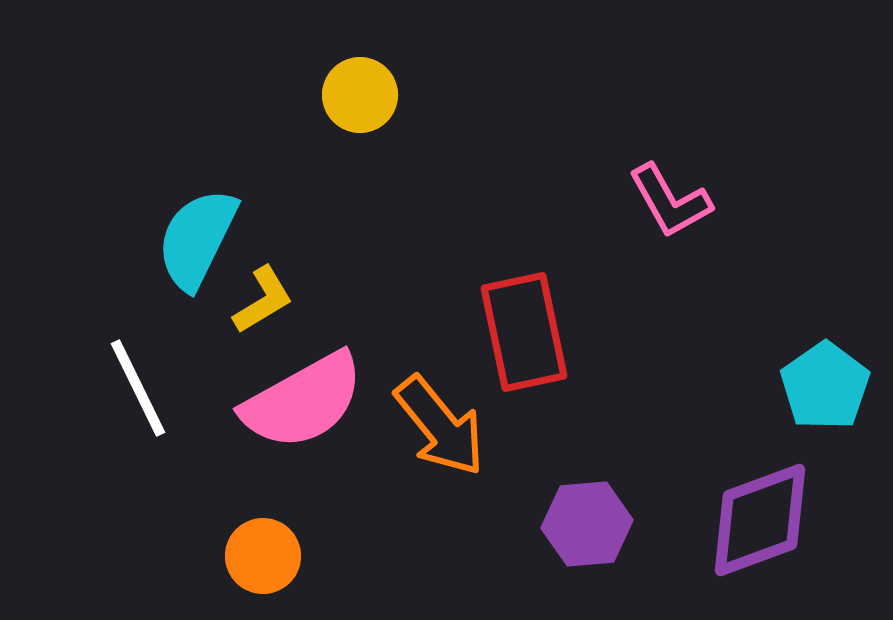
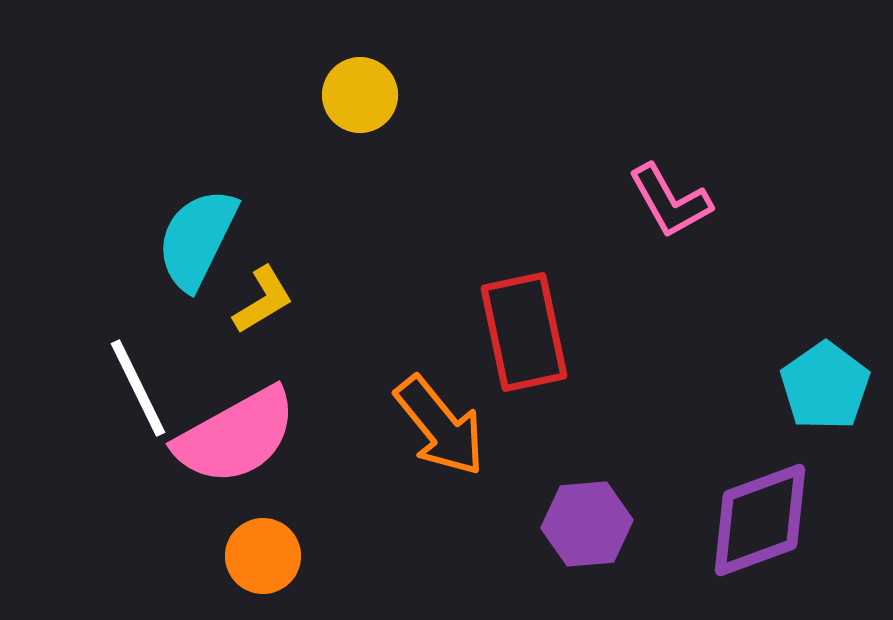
pink semicircle: moved 67 px left, 35 px down
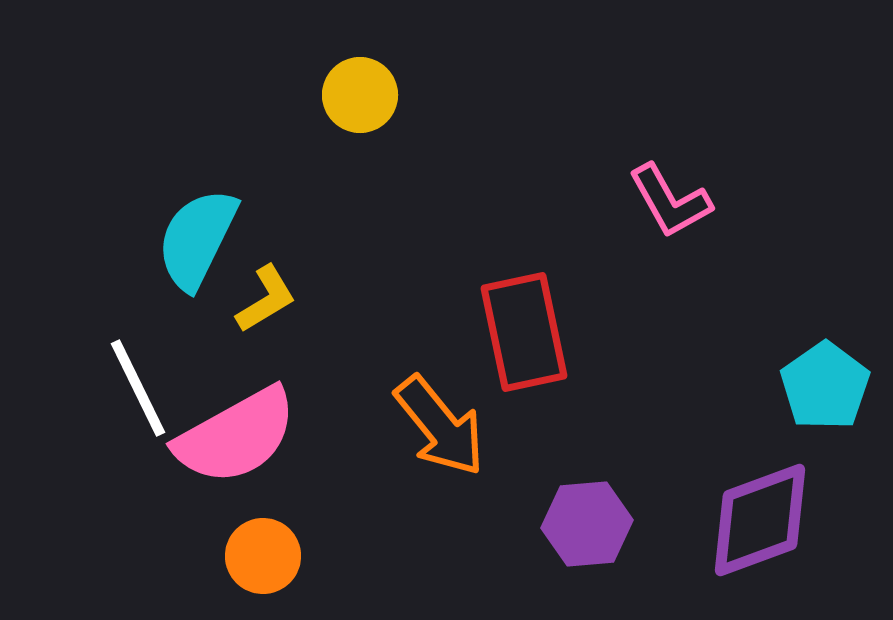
yellow L-shape: moved 3 px right, 1 px up
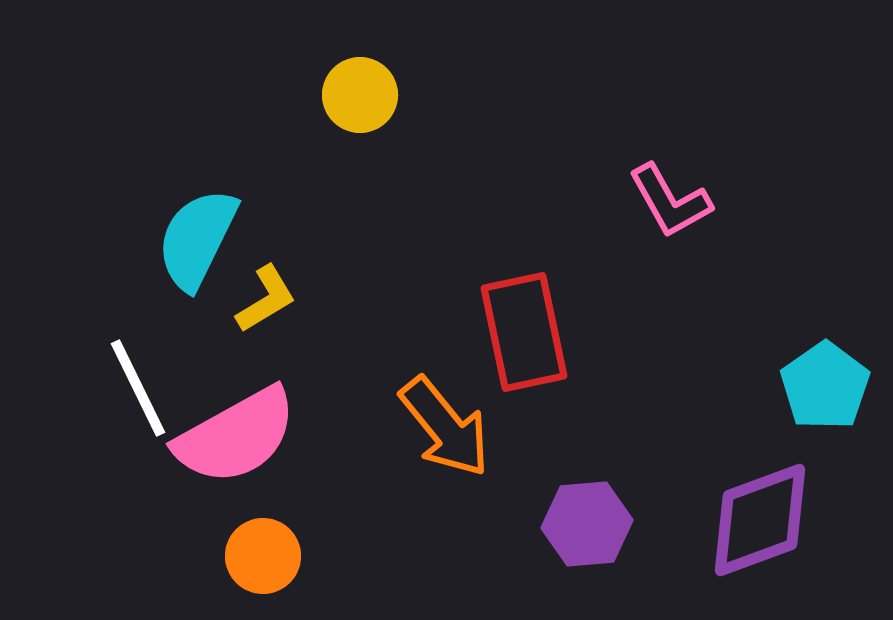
orange arrow: moved 5 px right, 1 px down
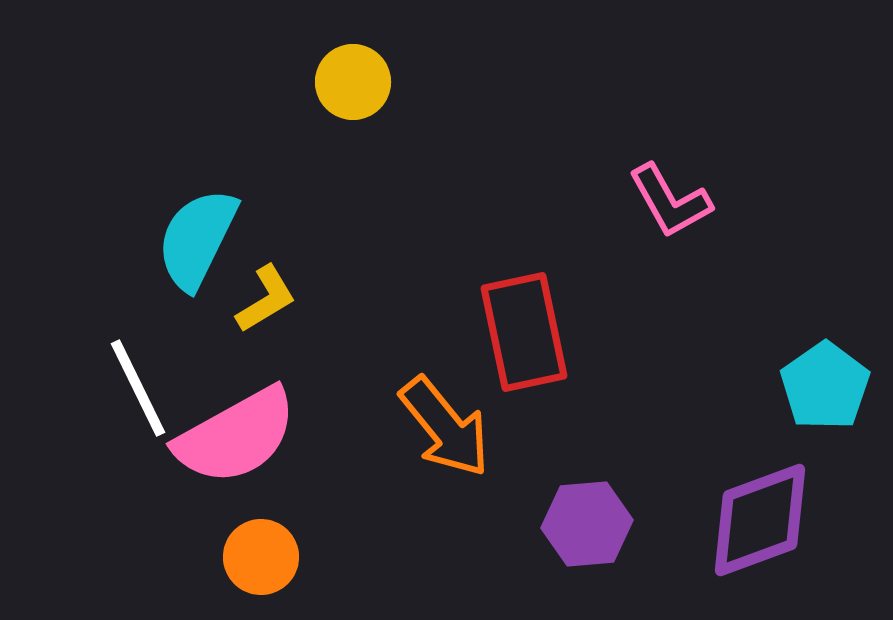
yellow circle: moved 7 px left, 13 px up
orange circle: moved 2 px left, 1 px down
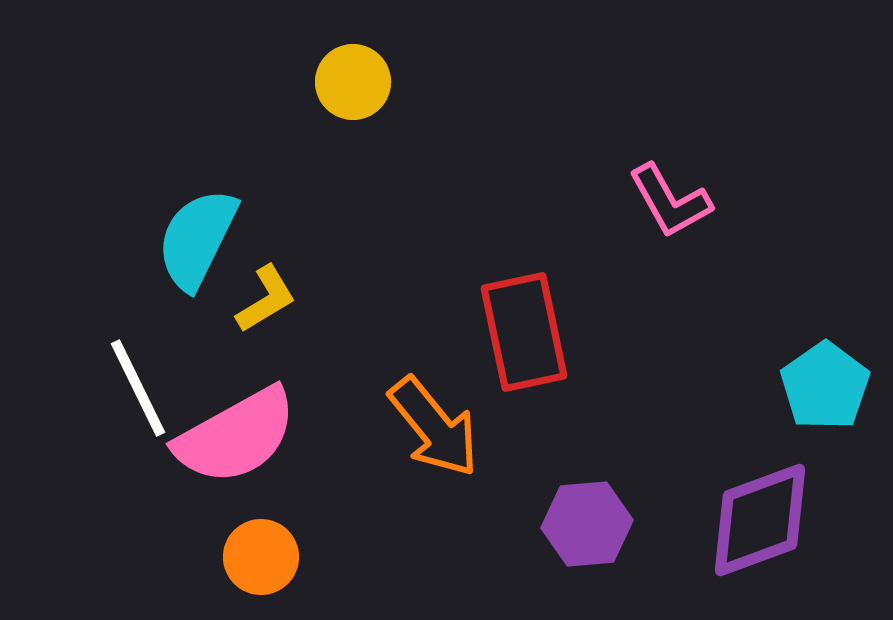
orange arrow: moved 11 px left
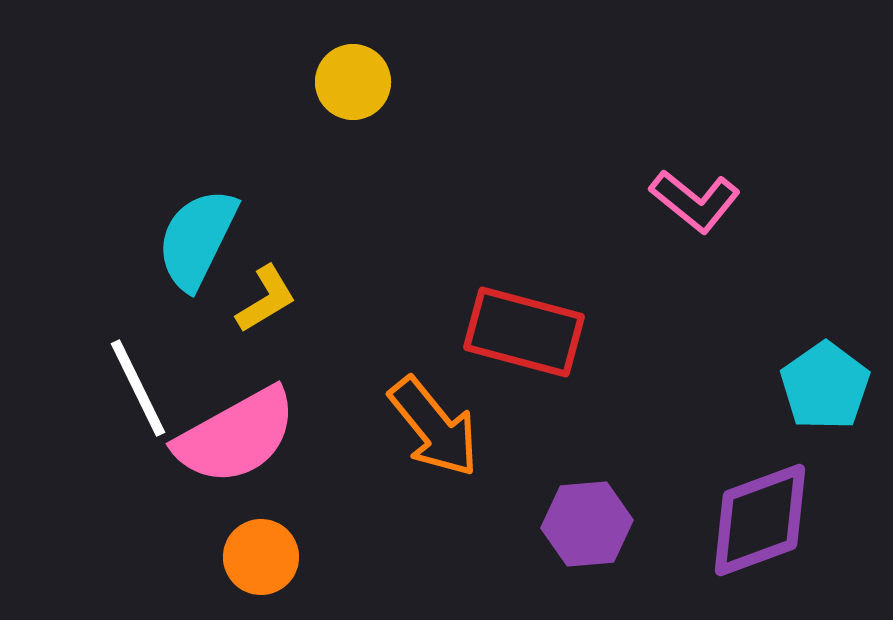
pink L-shape: moved 25 px right; rotated 22 degrees counterclockwise
red rectangle: rotated 63 degrees counterclockwise
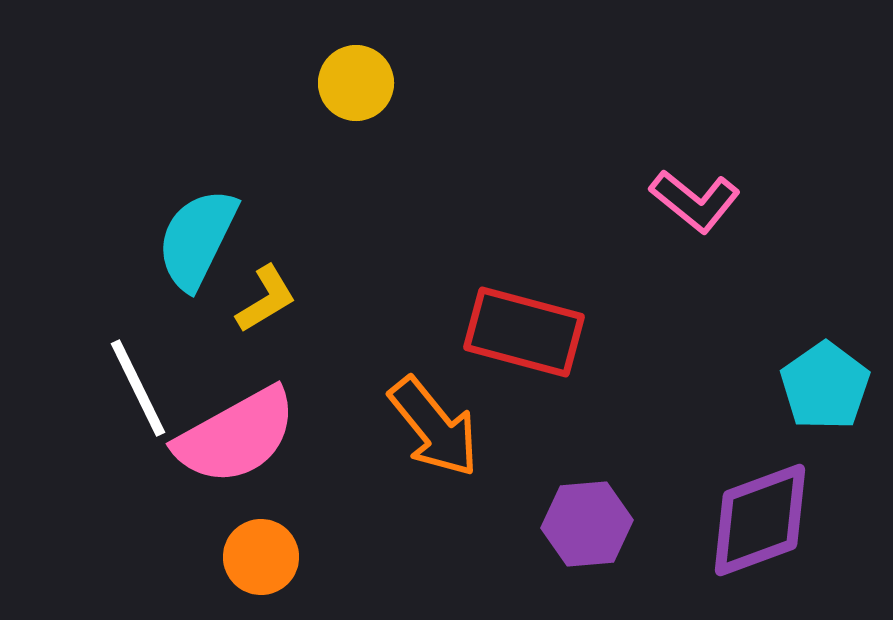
yellow circle: moved 3 px right, 1 px down
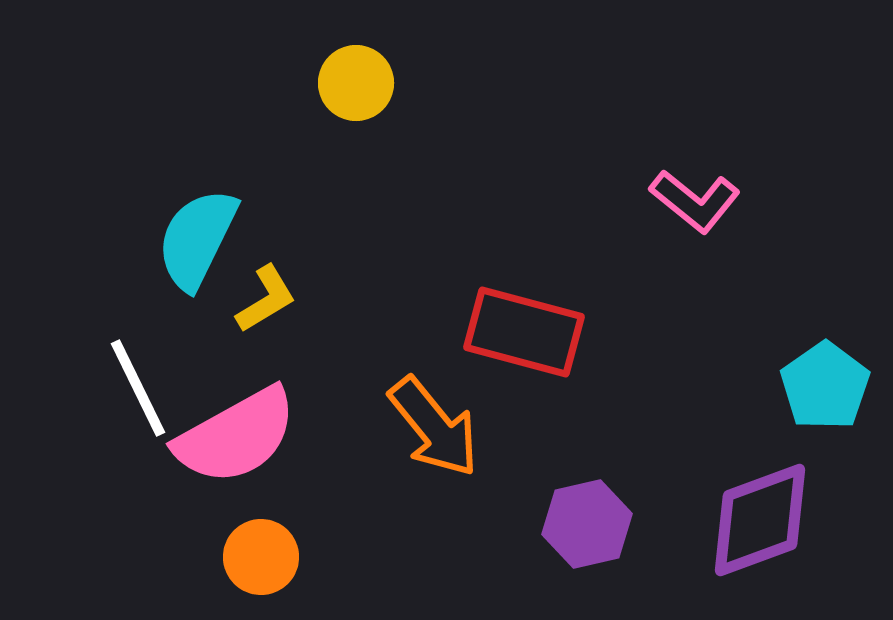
purple hexagon: rotated 8 degrees counterclockwise
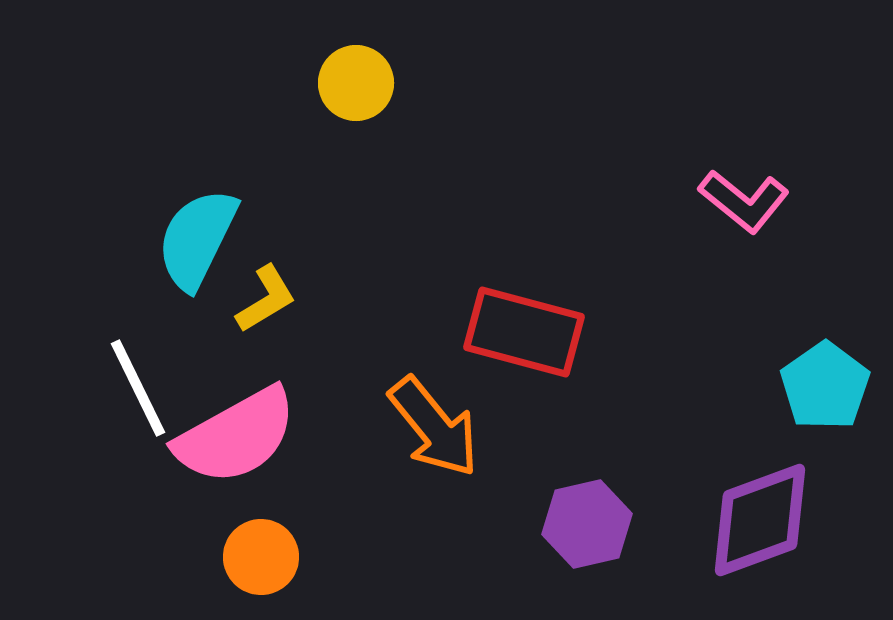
pink L-shape: moved 49 px right
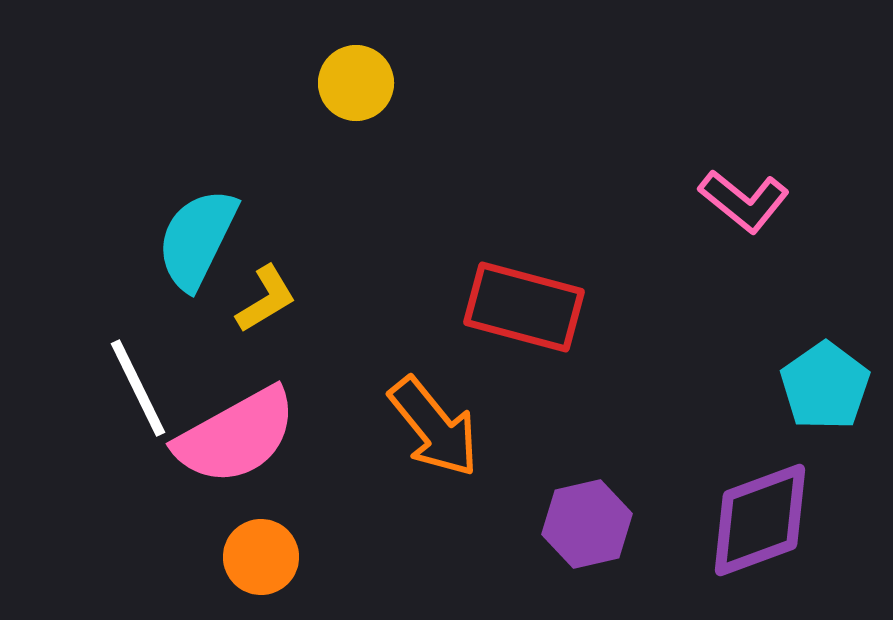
red rectangle: moved 25 px up
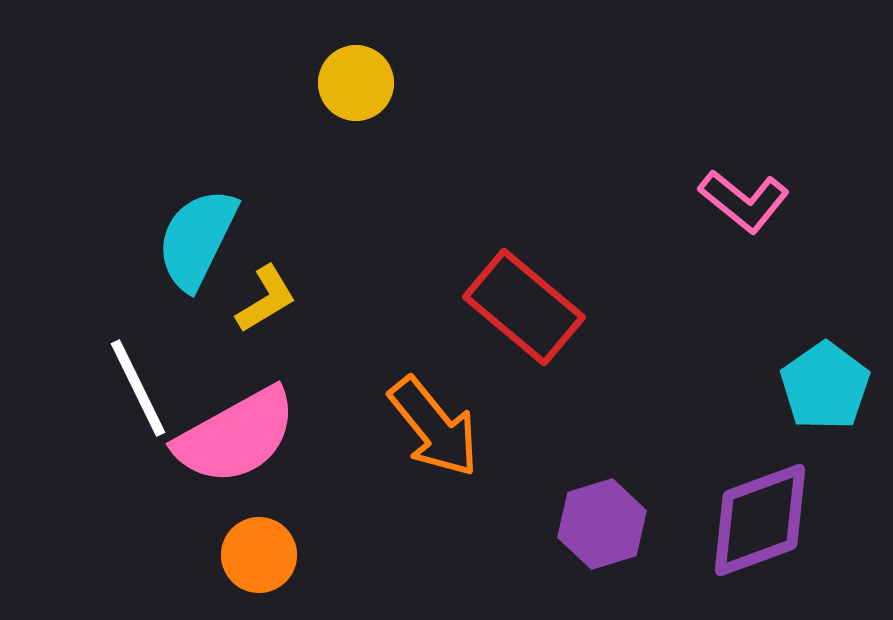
red rectangle: rotated 25 degrees clockwise
purple hexagon: moved 15 px right; rotated 4 degrees counterclockwise
orange circle: moved 2 px left, 2 px up
